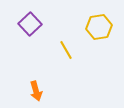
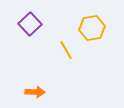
yellow hexagon: moved 7 px left, 1 px down
orange arrow: moved 1 px left, 1 px down; rotated 72 degrees counterclockwise
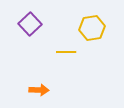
yellow line: moved 2 px down; rotated 60 degrees counterclockwise
orange arrow: moved 4 px right, 2 px up
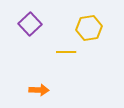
yellow hexagon: moved 3 px left
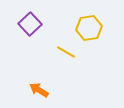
yellow line: rotated 30 degrees clockwise
orange arrow: rotated 150 degrees counterclockwise
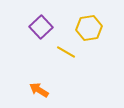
purple square: moved 11 px right, 3 px down
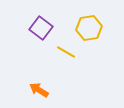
purple square: moved 1 px down; rotated 10 degrees counterclockwise
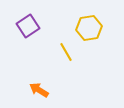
purple square: moved 13 px left, 2 px up; rotated 20 degrees clockwise
yellow line: rotated 30 degrees clockwise
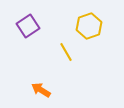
yellow hexagon: moved 2 px up; rotated 10 degrees counterclockwise
orange arrow: moved 2 px right
